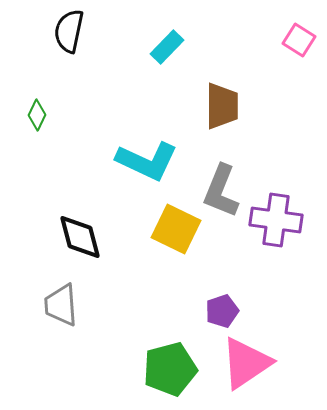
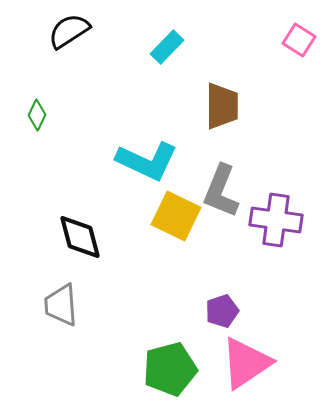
black semicircle: rotated 45 degrees clockwise
yellow square: moved 13 px up
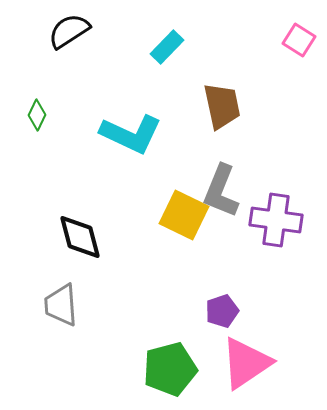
brown trapezoid: rotated 12 degrees counterclockwise
cyan L-shape: moved 16 px left, 27 px up
yellow square: moved 8 px right, 1 px up
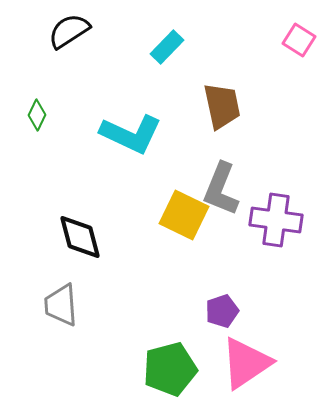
gray L-shape: moved 2 px up
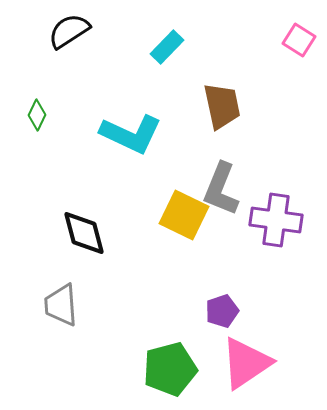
black diamond: moved 4 px right, 4 px up
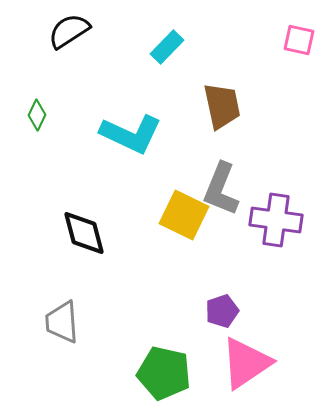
pink square: rotated 20 degrees counterclockwise
gray trapezoid: moved 1 px right, 17 px down
green pentagon: moved 6 px left, 4 px down; rotated 28 degrees clockwise
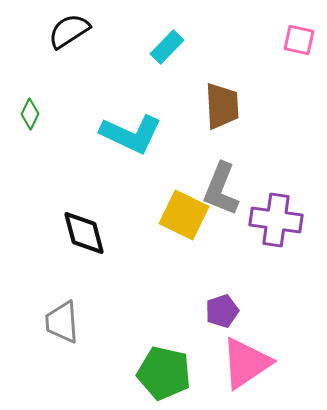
brown trapezoid: rotated 9 degrees clockwise
green diamond: moved 7 px left, 1 px up
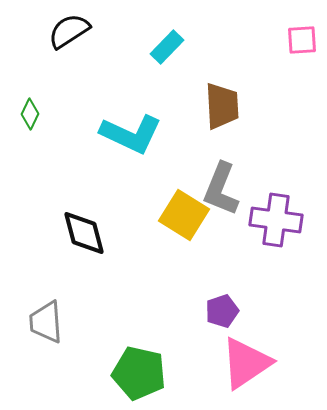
pink square: moved 3 px right; rotated 16 degrees counterclockwise
yellow square: rotated 6 degrees clockwise
gray trapezoid: moved 16 px left
green pentagon: moved 25 px left
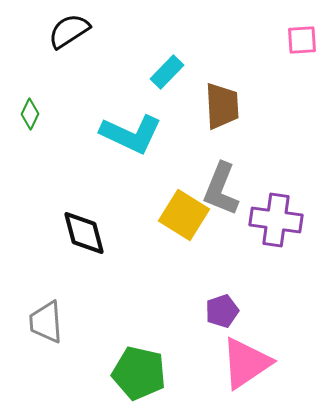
cyan rectangle: moved 25 px down
